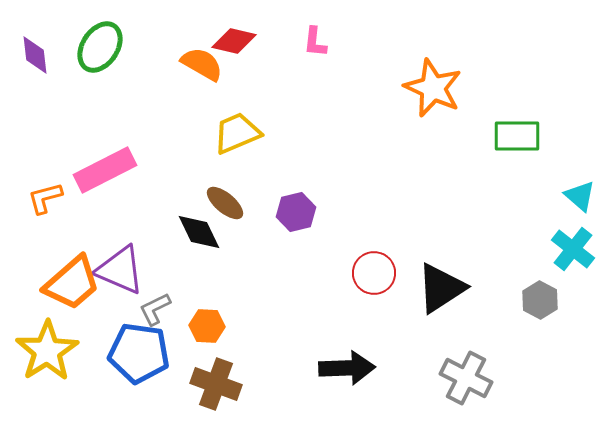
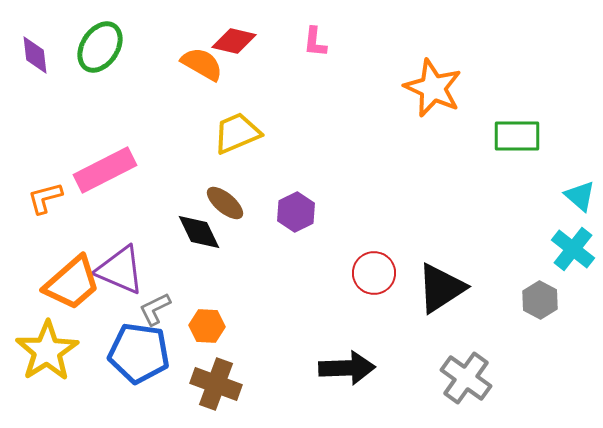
purple hexagon: rotated 12 degrees counterclockwise
gray cross: rotated 9 degrees clockwise
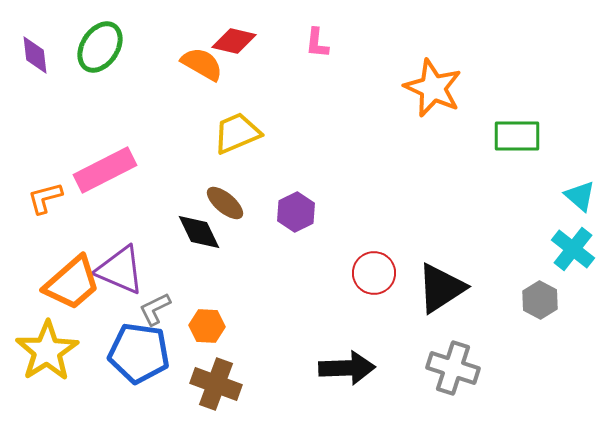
pink L-shape: moved 2 px right, 1 px down
gray cross: moved 13 px left, 10 px up; rotated 18 degrees counterclockwise
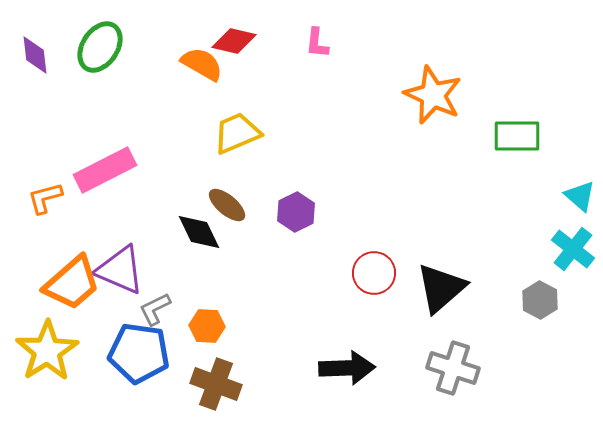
orange star: moved 7 px down
brown ellipse: moved 2 px right, 2 px down
black triangle: rotated 8 degrees counterclockwise
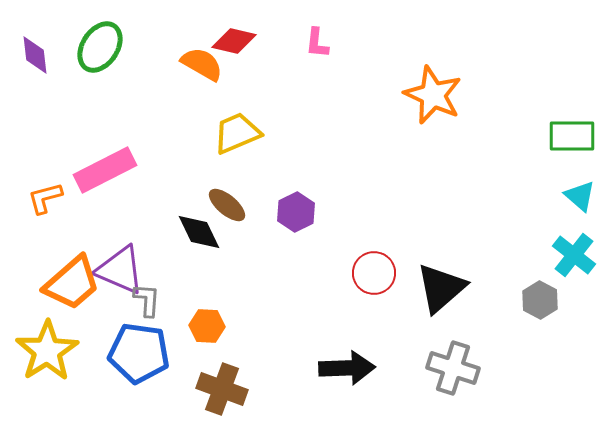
green rectangle: moved 55 px right
cyan cross: moved 1 px right, 6 px down
gray L-shape: moved 8 px left, 9 px up; rotated 120 degrees clockwise
brown cross: moved 6 px right, 5 px down
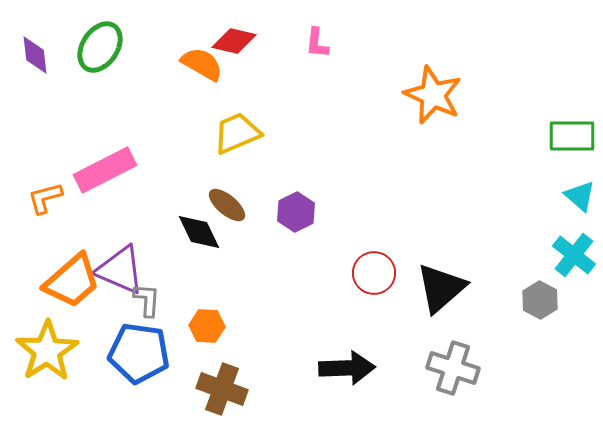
orange trapezoid: moved 2 px up
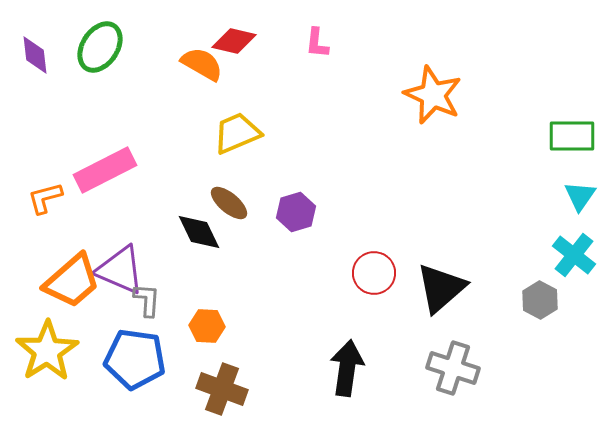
cyan triangle: rotated 24 degrees clockwise
brown ellipse: moved 2 px right, 2 px up
purple hexagon: rotated 9 degrees clockwise
blue pentagon: moved 4 px left, 6 px down
black arrow: rotated 80 degrees counterclockwise
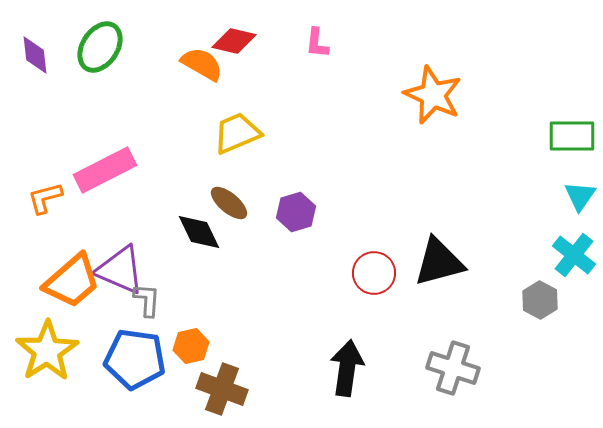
black triangle: moved 2 px left, 26 px up; rotated 26 degrees clockwise
orange hexagon: moved 16 px left, 20 px down; rotated 16 degrees counterclockwise
